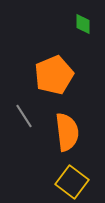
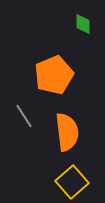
yellow square: rotated 12 degrees clockwise
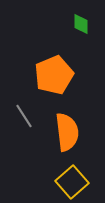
green diamond: moved 2 px left
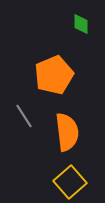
yellow square: moved 2 px left
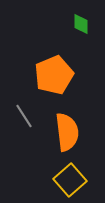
yellow square: moved 2 px up
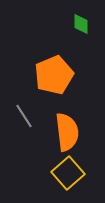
yellow square: moved 2 px left, 7 px up
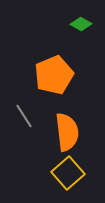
green diamond: rotated 60 degrees counterclockwise
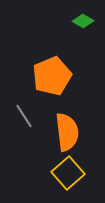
green diamond: moved 2 px right, 3 px up
orange pentagon: moved 2 px left, 1 px down
